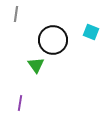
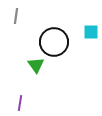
gray line: moved 2 px down
cyan square: rotated 21 degrees counterclockwise
black circle: moved 1 px right, 2 px down
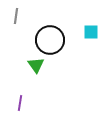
black circle: moved 4 px left, 2 px up
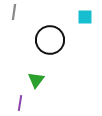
gray line: moved 2 px left, 4 px up
cyan square: moved 6 px left, 15 px up
green triangle: moved 15 px down; rotated 12 degrees clockwise
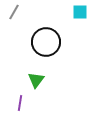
gray line: rotated 21 degrees clockwise
cyan square: moved 5 px left, 5 px up
black circle: moved 4 px left, 2 px down
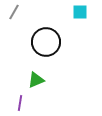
green triangle: rotated 30 degrees clockwise
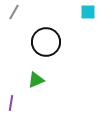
cyan square: moved 8 px right
purple line: moved 9 px left
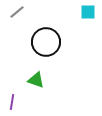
gray line: moved 3 px right; rotated 21 degrees clockwise
green triangle: rotated 42 degrees clockwise
purple line: moved 1 px right, 1 px up
